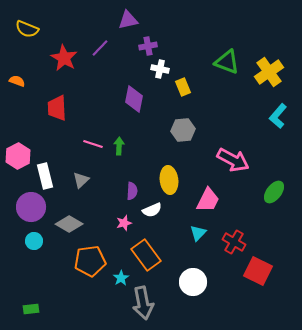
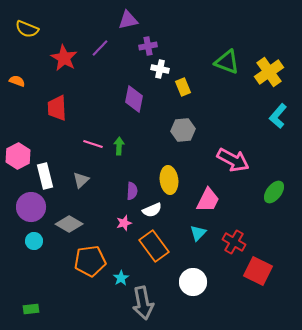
orange rectangle: moved 8 px right, 9 px up
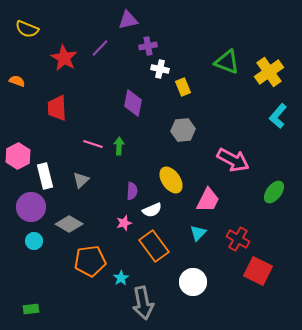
purple diamond: moved 1 px left, 4 px down
yellow ellipse: moved 2 px right; rotated 28 degrees counterclockwise
red cross: moved 4 px right, 3 px up
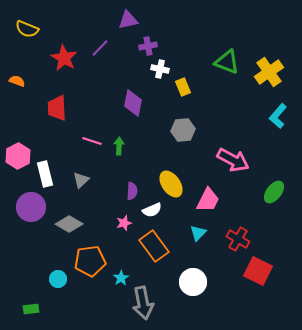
pink line: moved 1 px left, 3 px up
white rectangle: moved 2 px up
yellow ellipse: moved 4 px down
cyan circle: moved 24 px right, 38 px down
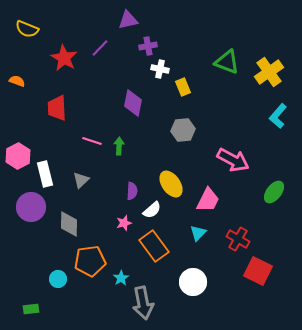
white semicircle: rotated 18 degrees counterclockwise
gray diamond: rotated 60 degrees clockwise
